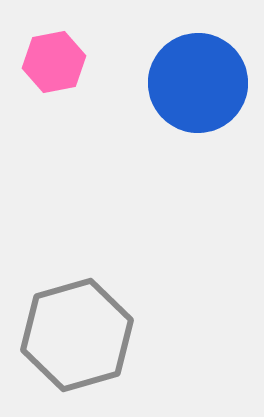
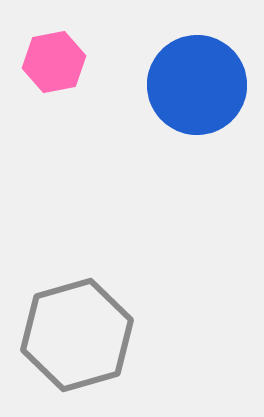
blue circle: moved 1 px left, 2 px down
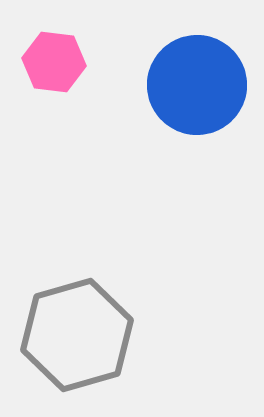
pink hexagon: rotated 18 degrees clockwise
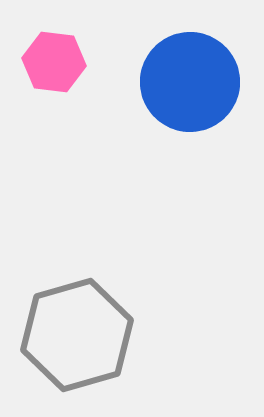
blue circle: moved 7 px left, 3 px up
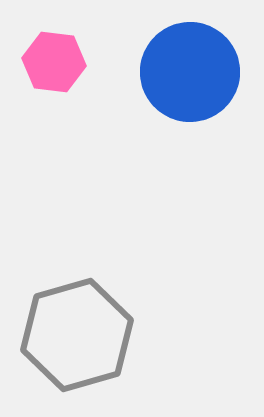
blue circle: moved 10 px up
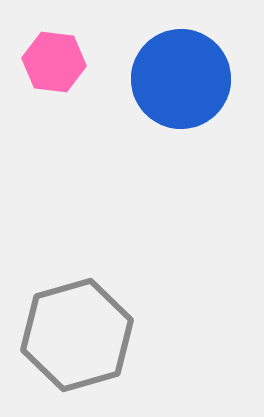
blue circle: moved 9 px left, 7 px down
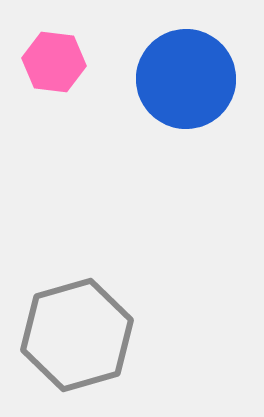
blue circle: moved 5 px right
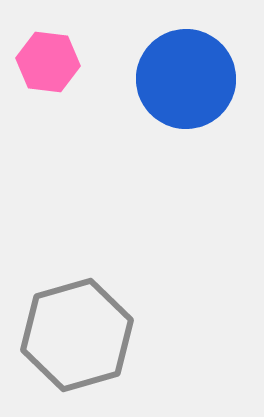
pink hexagon: moved 6 px left
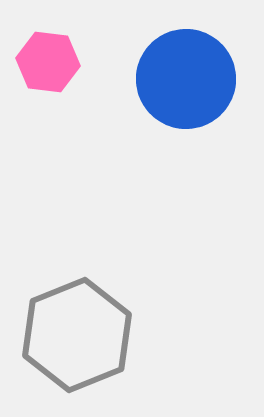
gray hexagon: rotated 6 degrees counterclockwise
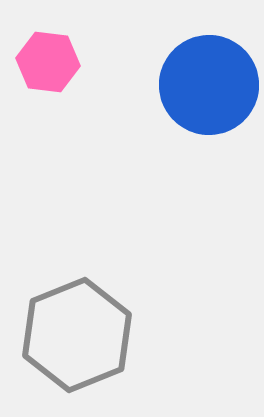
blue circle: moved 23 px right, 6 px down
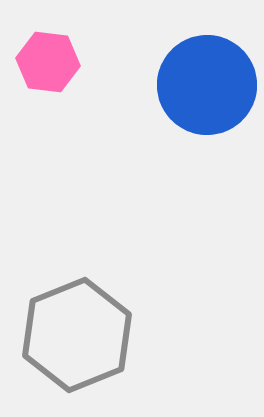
blue circle: moved 2 px left
